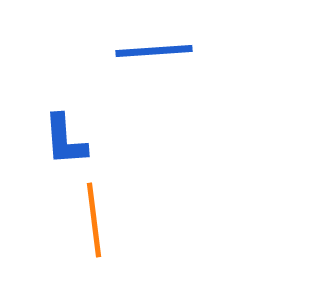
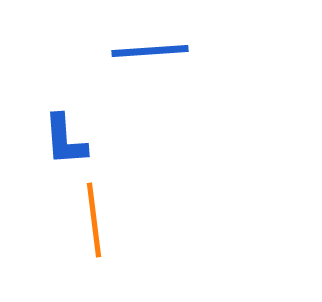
blue line: moved 4 px left
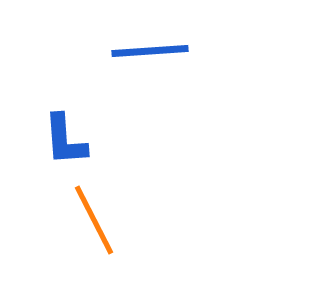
orange line: rotated 20 degrees counterclockwise
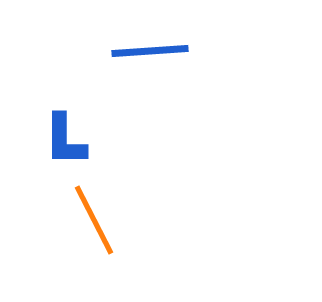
blue L-shape: rotated 4 degrees clockwise
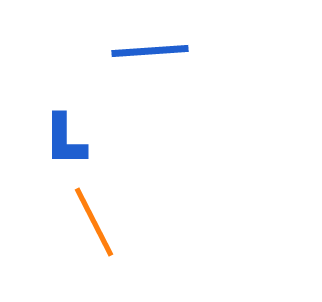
orange line: moved 2 px down
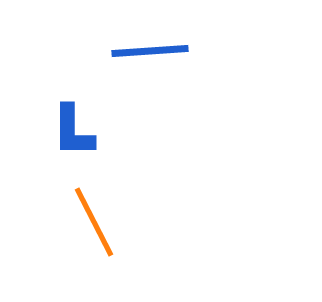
blue L-shape: moved 8 px right, 9 px up
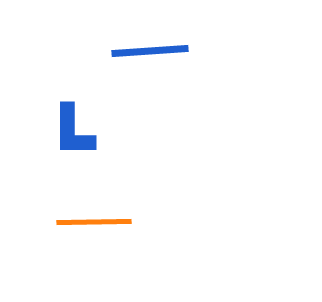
orange line: rotated 64 degrees counterclockwise
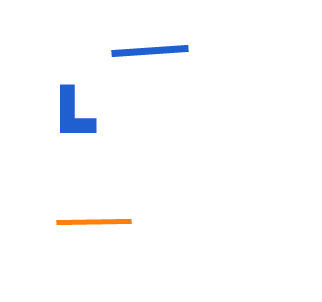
blue L-shape: moved 17 px up
